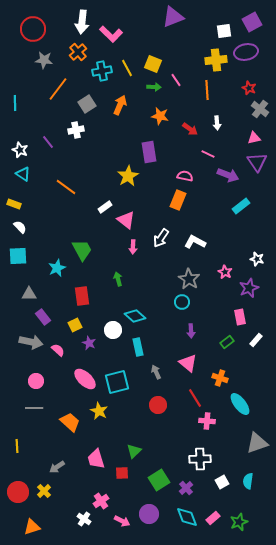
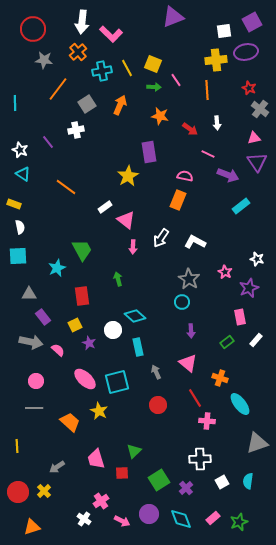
white semicircle at (20, 227): rotated 32 degrees clockwise
cyan diamond at (187, 517): moved 6 px left, 2 px down
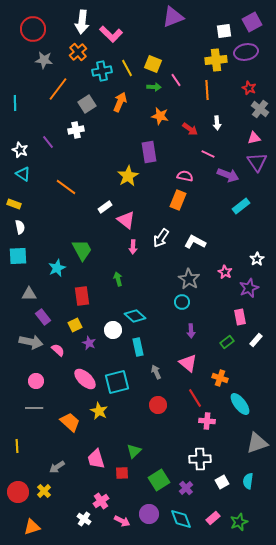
orange arrow at (120, 105): moved 3 px up
white star at (257, 259): rotated 24 degrees clockwise
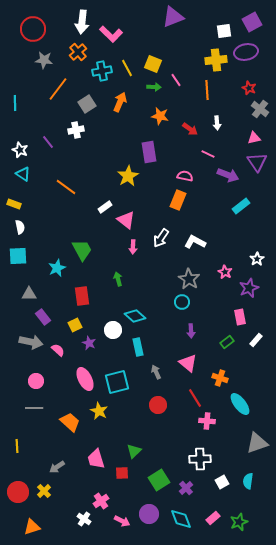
pink ellipse at (85, 379): rotated 20 degrees clockwise
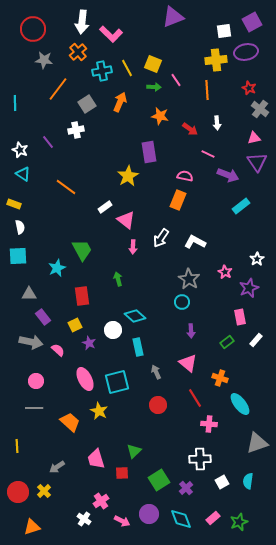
pink cross at (207, 421): moved 2 px right, 3 px down
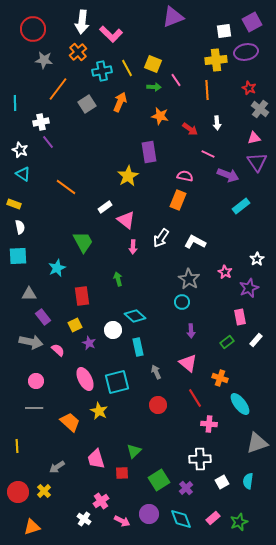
white cross at (76, 130): moved 35 px left, 8 px up
green trapezoid at (82, 250): moved 1 px right, 8 px up
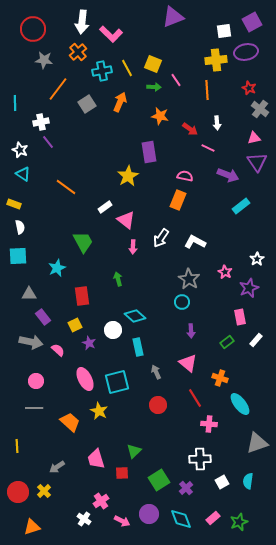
pink line at (208, 154): moved 6 px up
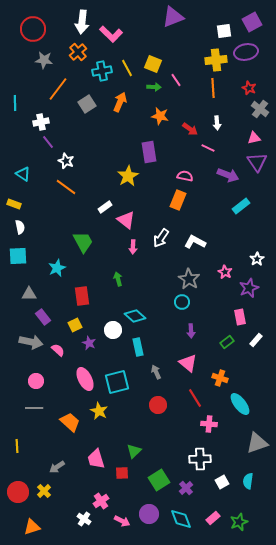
orange line at (207, 90): moved 6 px right, 2 px up
white star at (20, 150): moved 46 px right, 11 px down
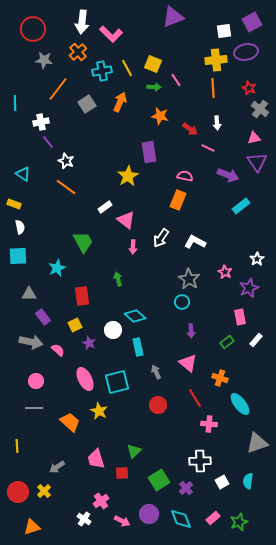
white cross at (200, 459): moved 2 px down
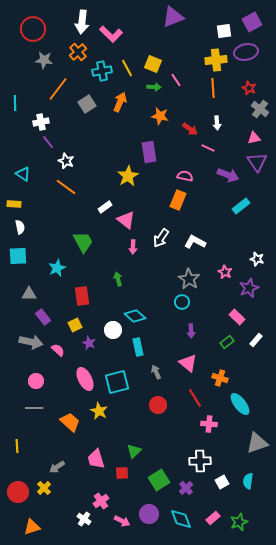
yellow rectangle at (14, 204): rotated 16 degrees counterclockwise
white star at (257, 259): rotated 24 degrees counterclockwise
pink rectangle at (240, 317): moved 3 px left; rotated 35 degrees counterclockwise
yellow cross at (44, 491): moved 3 px up
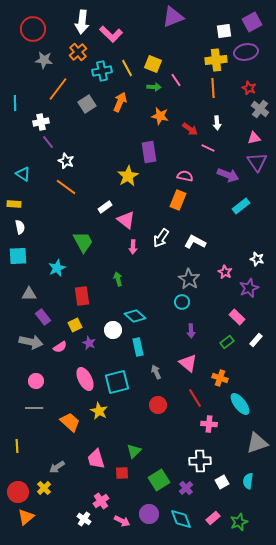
pink semicircle at (58, 350): moved 2 px right, 3 px up; rotated 104 degrees clockwise
orange triangle at (32, 527): moved 6 px left, 10 px up; rotated 24 degrees counterclockwise
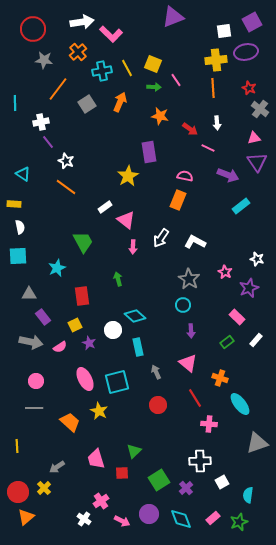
white arrow at (82, 22): rotated 105 degrees counterclockwise
cyan circle at (182, 302): moved 1 px right, 3 px down
cyan semicircle at (248, 481): moved 14 px down
